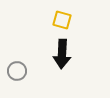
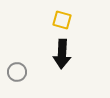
gray circle: moved 1 px down
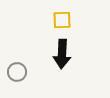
yellow square: rotated 18 degrees counterclockwise
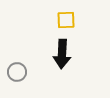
yellow square: moved 4 px right
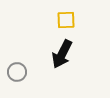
black arrow: rotated 24 degrees clockwise
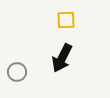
black arrow: moved 4 px down
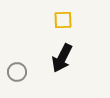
yellow square: moved 3 px left
